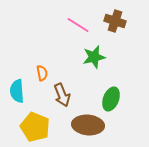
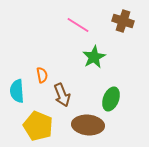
brown cross: moved 8 px right
green star: rotated 15 degrees counterclockwise
orange semicircle: moved 2 px down
yellow pentagon: moved 3 px right, 1 px up
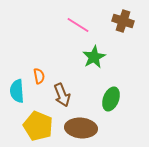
orange semicircle: moved 3 px left, 1 px down
brown ellipse: moved 7 px left, 3 px down
